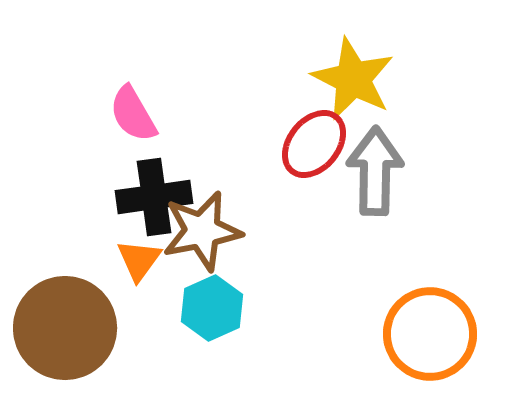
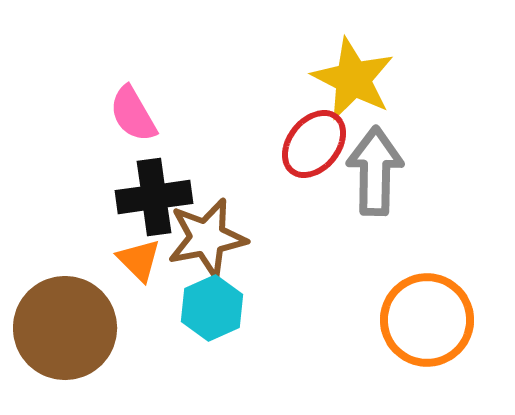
brown star: moved 5 px right, 7 px down
orange triangle: rotated 21 degrees counterclockwise
orange circle: moved 3 px left, 14 px up
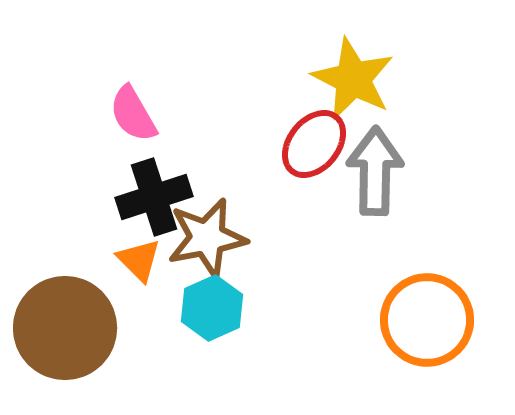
black cross: rotated 10 degrees counterclockwise
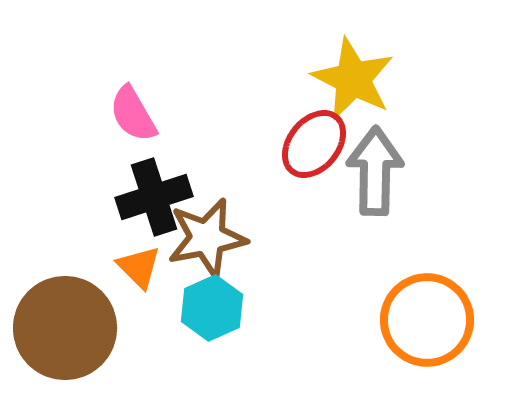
orange triangle: moved 7 px down
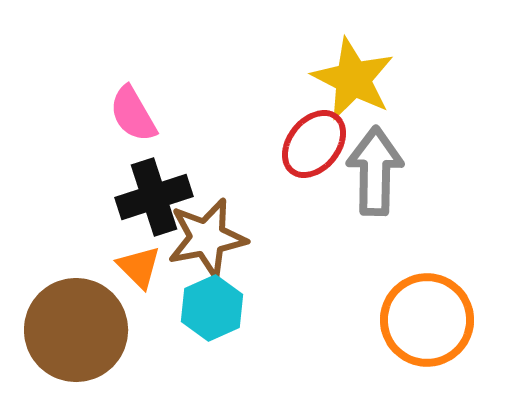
brown circle: moved 11 px right, 2 px down
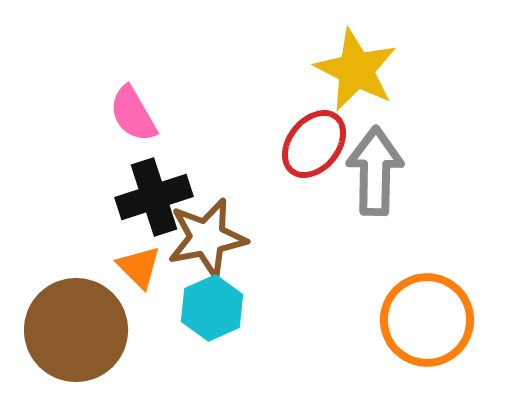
yellow star: moved 3 px right, 9 px up
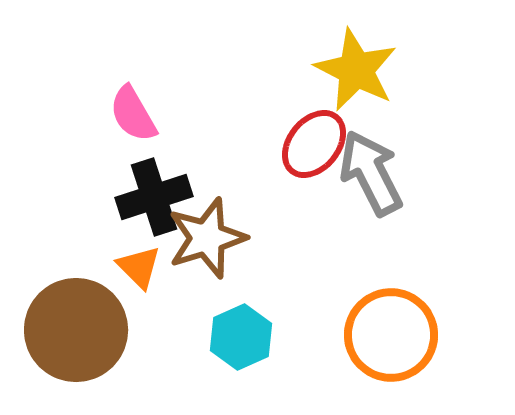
gray arrow: moved 4 px left, 2 px down; rotated 28 degrees counterclockwise
brown star: rotated 6 degrees counterclockwise
cyan hexagon: moved 29 px right, 29 px down
orange circle: moved 36 px left, 15 px down
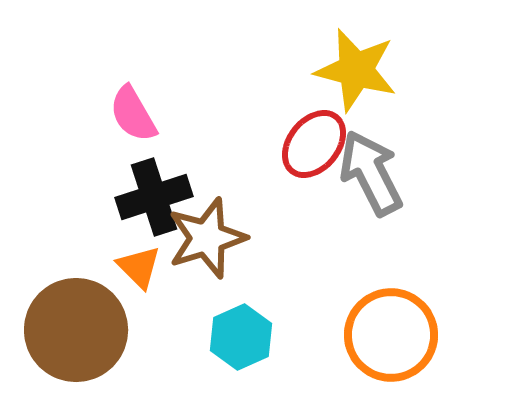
yellow star: rotated 12 degrees counterclockwise
